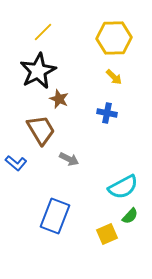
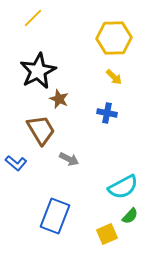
yellow line: moved 10 px left, 14 px up
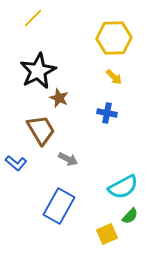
brown star: moved 1 px up
gray arrow: moved 1 px left
blue rectangle: moved 4 px right, 10 px up; rotated 8 degrees clockwise
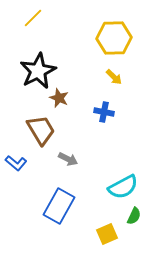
blue cross: moved 3 px left, 1 px up
green semicircle: moved 4 px right; rotated 18 degrees counterclockwise
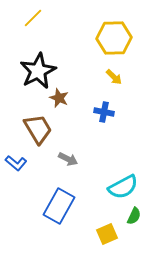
brown trapezoid: moved 3 px left, 1 px up
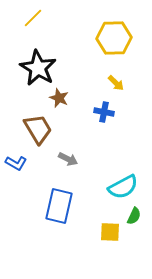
black star: moved 3 px up; rotated 15 degrees counterclockwise
yellow arrow: moved 2 px right, 6 px down
blue L-shape: rotated 10 degrees counterclockwise
blue rectangle: rotated 16 degrees counterclockwise
yellow square: moved 3 px right, 2 px up; rotated 25 degrees clockwise
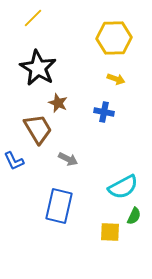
yellow arrow: moved 4 px up; rotated 24 degrees counterclockwise
brown star: moved 1 px left, 5 px down
blue L-shape: moved 2 px left, 2 px up; rotated 35 degrees clockwise
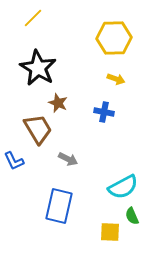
green semicircle: moved 2 px left; rotated 132 degrees clockwise
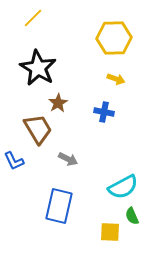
brown star: rotated 18 degrees clockwise
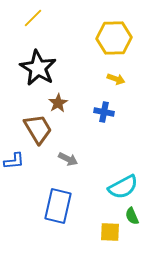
blue L-shape: rotated 70 degrees counterclockwise
blue rectangle: moved 1 px left
